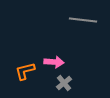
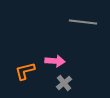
gray line: moved 2 px down
pink arrow: moved 1 px right, 1 px up
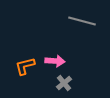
gray line: moved 1 px left, 1 px up; rotated 8 degrees clockwise
orange L-shape: moved 5 px up
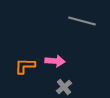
orange L-shape: rotated 15 degrees clockwise
gray cross: moved 4 px down
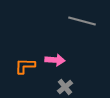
pink arrow: moved 1 px up
gray cross: moved 1 px right
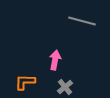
pink arrow: rotated 84 degrees counterclockwise
orange L-shape: moved 16 px down
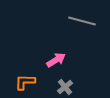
pink arrow: moved 1 px right; rotated 48 degrees clockwise
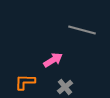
gray line: moved 9 px down
pink arrow: moved 3 px left
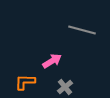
pink arrow: moved 1 px left, 1 px down
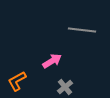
gray line: rotated 8 degrees counterclockwise
orange L-shape: moved 8 px left, 1 px up; rotated 30 degrees counterclockwise
